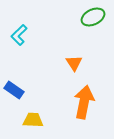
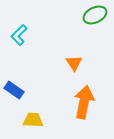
green ellipse: moved 2 px right, 2 px up
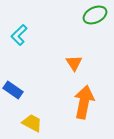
blue rectangle: moved 1 px left
yellow trapezoid: moved 1 px left, 3 px down; rotated 25 degrees clockwise
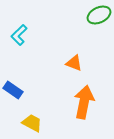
green ellipse: moved 4 px right
orange triangle: rotated 36 degrees counterclockwise
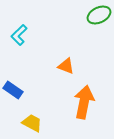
orange triangle: moved 8 px left, 3 px down
